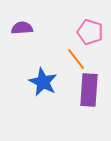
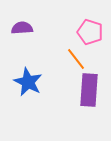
blue star: moved 15 px left
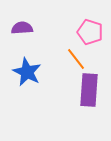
blue star: moved 1 px left, 10 px up
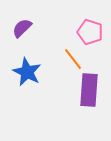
purple semicircle: rotated 40 degrees counterclockwise
orange line: moved 3 px left
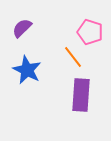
orange line: moved 2 px up
blue star: moved 2 px up
purple rectangle: moved 8 px left, 5 px down
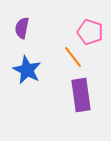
purple semicircle: rotated 35 degrees counterclockwise
purple rectangle: rotated 12 degrees counterclockwise
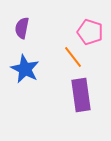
blue star: moved 2 px left, 1 px up
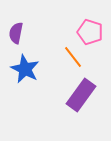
purple semicircle: moved 6 px left, 5 px down
purple rectangle: rotated 44 degrees clockwise
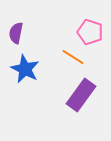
orange line: rotated 20 degrees counterclockwise
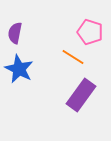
purple semicircle: moved 1 px left
blue star: moved 6 px left
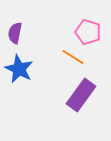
pink pentagon: moved 2 px left
